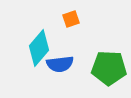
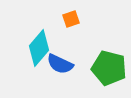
blue semicircle: rotated 32 degrees clockwise
green pentagon: rotated 12 degrees clockwise
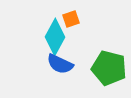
cyan diamond: moved 16 px right, 11 px up; rotated 12 degrees counterclockwise
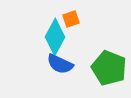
green pentagon: rotated 8 degrees clockwise
